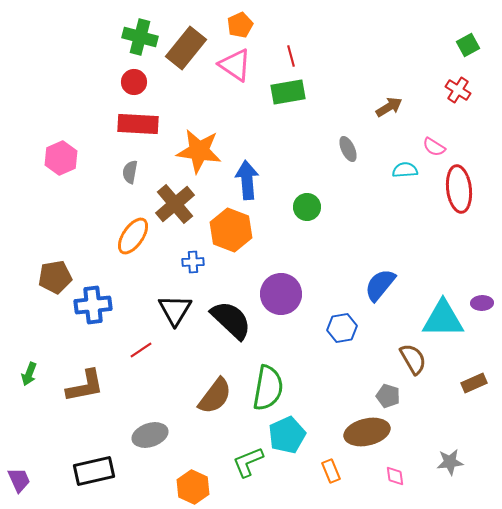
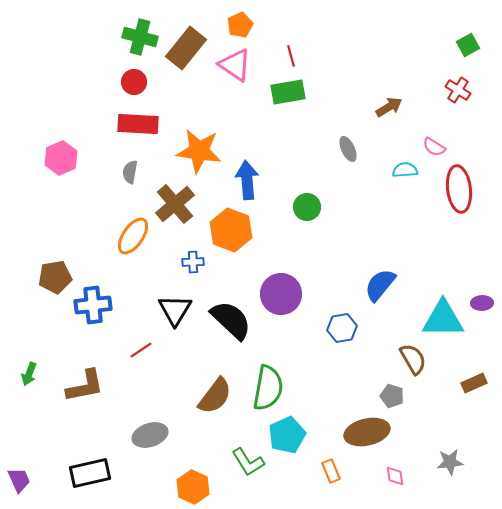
gray pentagon at (388, 396): moved 4 px right
green L-shape at (248, 462): rotated 100 degrees counterclockwise
black rectangle at (94, 471): moved 4 px left, 2 px down
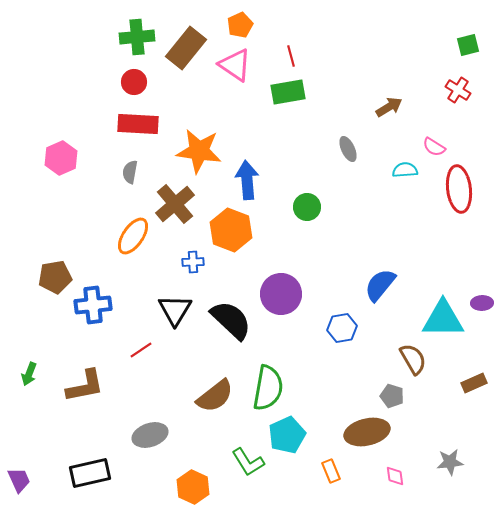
green cross at (140, 37): moved 3 px left; rotated 20 degrees counterclockwise
green square at (468, 45): rotated 15 degrees clockwise
brown semicircle at (215, 396): rotated 15 degrees clockwise
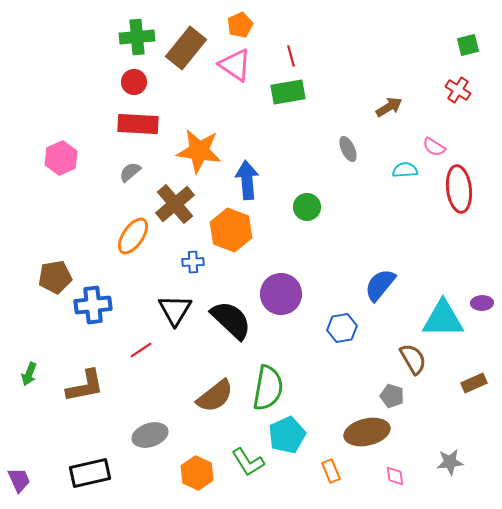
gray semicircle at (130, 172): rotated 40 degrees clockwise
orange hexagon at (193, 487): moved 4 px right, 14 px up
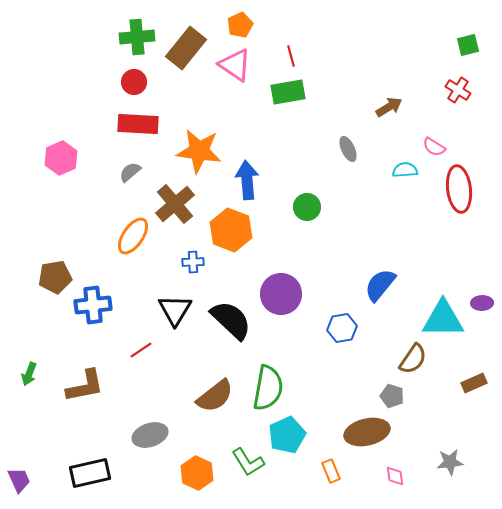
brown semicircle at (413, 359): rotated 64 degrees clockwise
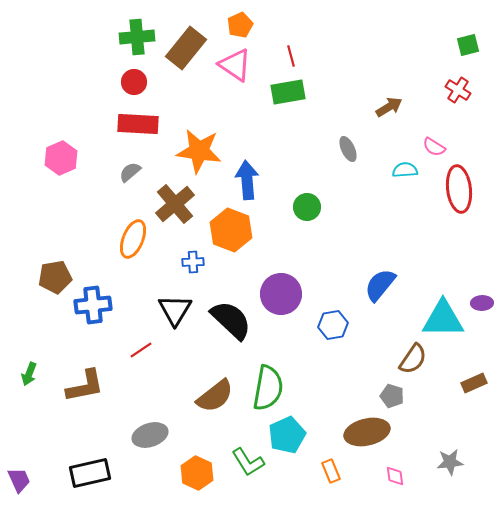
orange ellipse at (133, 236): moved 3 px down; rotated 12 degrees counterclockwise
blue hexagon at (342, 328): moved 9 px left, 3 px up
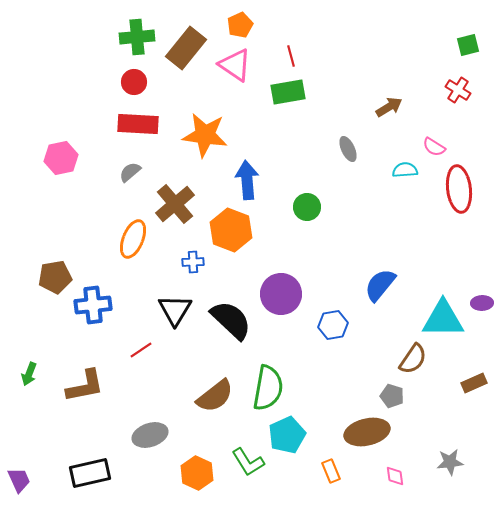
orange star at (199, 151): moved 6 px right, 16 px up
pink hexagon at (61, 158): rotated 12 degrees clockwise
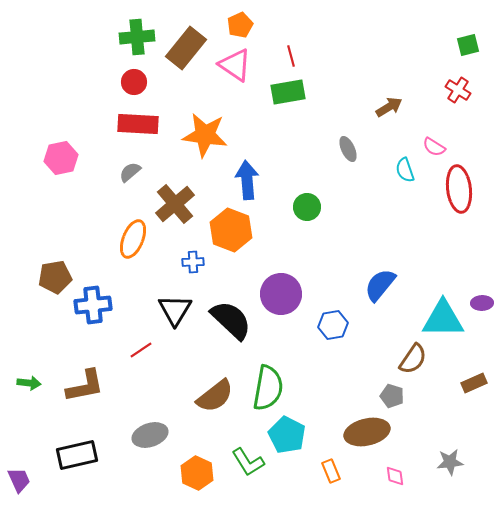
cyan semicircle at (405, 170): rotated 105 degrees counterclockwise
green arrow at (29, 374): moved 9 px down; rotated 105 degrees counterclockwise
cyan pentagon at (287, 435): rotated 21 degrees counterclockwise
black rectangle at (90, 473): moved 13 px left, 18 px up
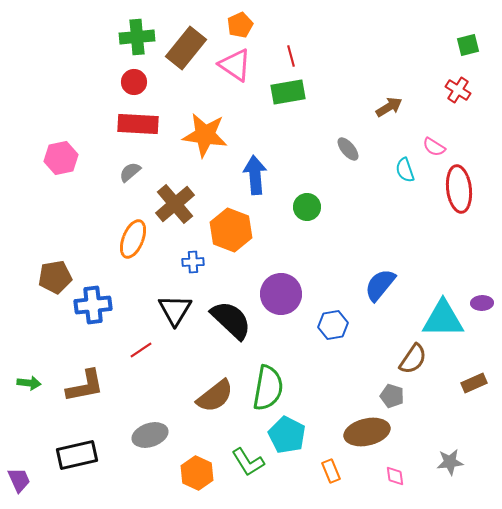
gray ellipse at (348, 149): rotated 15 degrees counterclockwise
blue arrow at (247, 180): moved 8 px right, 5 px up
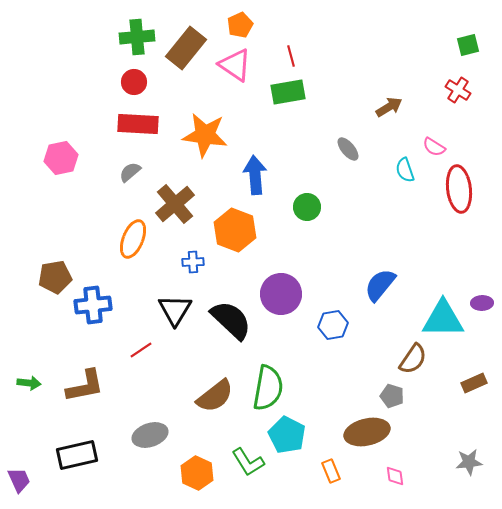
orange hexagon at (231, 230): moved 4 px right
gray star at (450, 462): moved 19 px right
